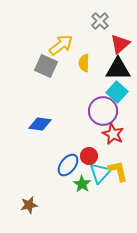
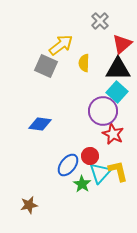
red triangle: moved 2 px right
red circle: moved 1 px right
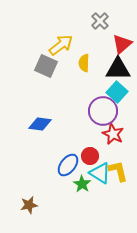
cyan triangle: rotated 40 degrees counterclockwise
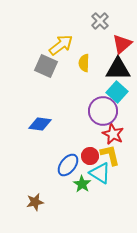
yellow L-shape: moved 8 px left, 16 px up
brown star: moved 6 px right, 3 px up
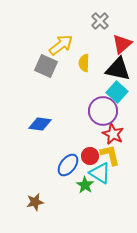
black triangle: rotated 12 degrees clockwise
green star: moved 3 px right, 1 px down
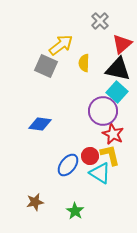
green star: moved 10 px left, 26 px down
